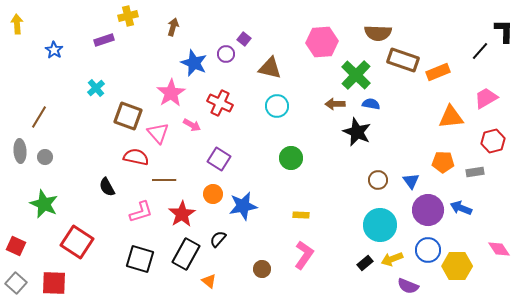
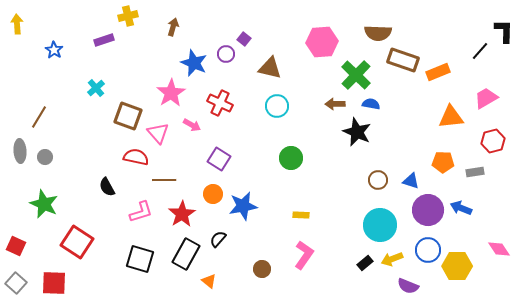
blue triangle at (411, 181): rotated 36 degrees counterclockwise
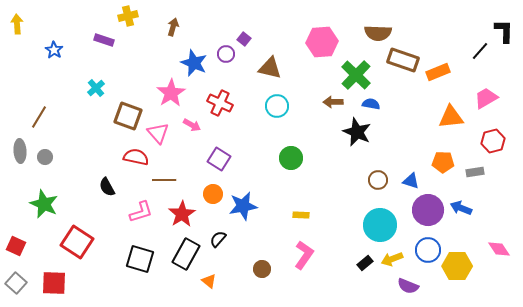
purple rectangle at (104, 40): rotated 36 degrees clockwise
brown arrow at (335, 104): moved 2 px left, 2 px up
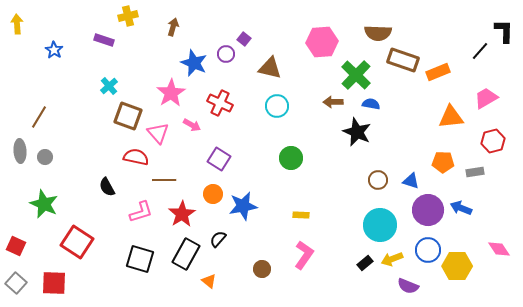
cyan cross at (96, 88): moved 13 px right, 2 px up
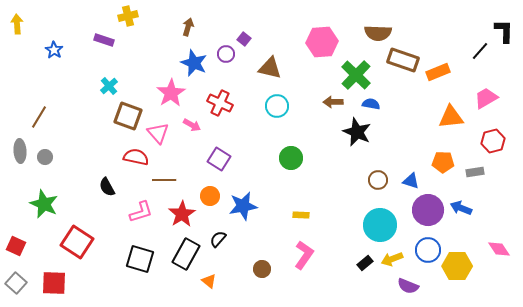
brown arrow at (173, 27): moved 15 px right
orange circle at (213, 194): moved 3 px left, 2 px down
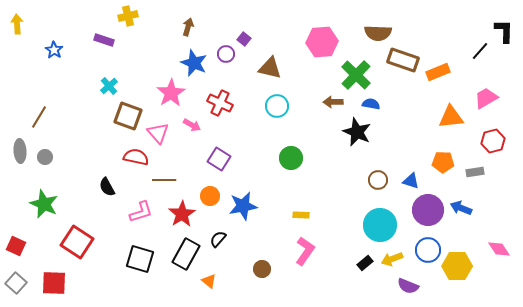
pink L-shape at (304, 255): moved 1 px right, 4 px up
